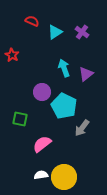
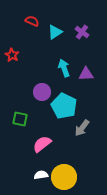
purple triangle: rotated 35 degrees clockwise
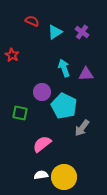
green square: moved 6 px up
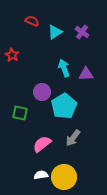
cyan pentagon: rotated 15 degrees clockwise
gray arrow: moved 9 px left, 10 px down
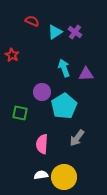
purple cross: moved 7 px left
gray arrow: moved 4 px right
pink semicircle: rotated 48 degrees counterclockwise
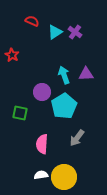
cyan arrow: moved 7 px down
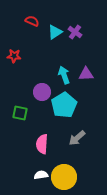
red star: moved 2 px right, 1 px down; rotated 24 degrees counterclockwise
cyan pentagon: moved 1 px up
gray arrow: rotated 12 degrees clockwise
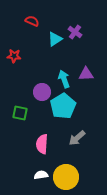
cyan triangle: moved 7 px down
cyan arrow: moved 4 px down
cyan pentagon: moved 1 px left, 1 px down
yellow circle: moved 2 px right
